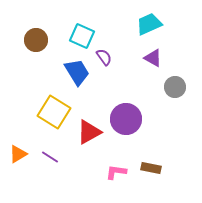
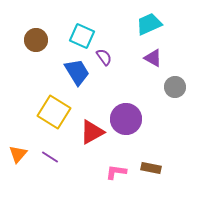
red triangle: moved 3 px right
orange triangle: rotated 18 degrees counterclockwise
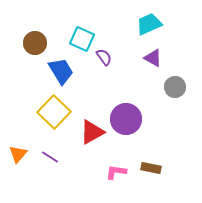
cyan square: moved 3 px down
brown circle: moved 1 px left, 3 px down
blue trapezoid: moved 16 px left, 1 px up
yellow square: rotated 12 degrees clockwise
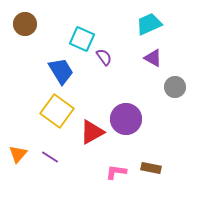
brown circle: moved 10 px left, 19 px up
yellow square: moved 3 px right, 1 px up; rotated 8 degrees counterclockwise
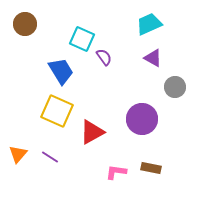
yellow square: rotated 12 degrees counterclockwise
purple circle: moved 16 px right
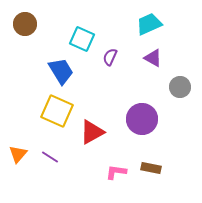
purple semicircle: moved 6 px right; rotated 120 degrees counterclockwise
gray circle: moved 5 px right
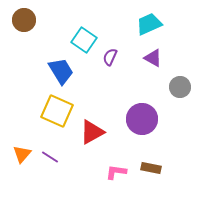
brown circle: moved 1 px left, 4 px up
cyan square: moved 2 px right, 1 px down; rotated 10 degrees clockwise
orange triangle: moved 4 px right
